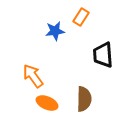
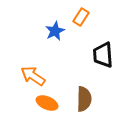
blue star: rotated 18 degrees counterclockwise
orange arrow: rotated 20 degrees counterclockwise
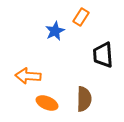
orange arrow: moved 5 px left; rotated 30 degrees counterclockwise
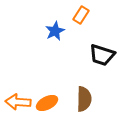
orange rectangle: moved 2 px up
black trapezoid: moved 1 px left; rotated 68 degrees counterclockwise
orange arrow: moved 10 px left, 26 px down
orange ellipse: rotated 50 degrees counterclockwise
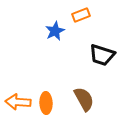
orange rectangle: rotated 36 degrees clockwise
brown semicircle: rotated 30 degrees counterclockwise
orange ellipse: moved 1 px left; rotated 65 degrees counterclockwise
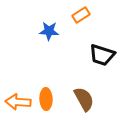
orange rectangle: rotated 12 degrees counterclockwise
blue star: moved 6 px left; rotated 30 degrees clockwise
orange ellipse: moved 4 px up
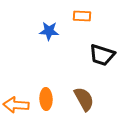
orange rectangle: moved 1 px right, 1 px down; rotated 36 degrees clockwise
orange arrow: moved 2 px left, 3 px down
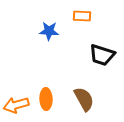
orange arrow: rotated 20 degrees counterclockwise
